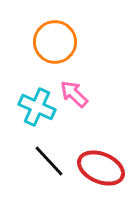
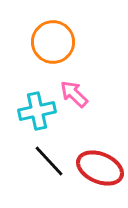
orange circle: moved 2 px left
cyan cross: moved 4 px down; rotated 36 degrees counterclockwise
red ellipse: moved 1 px left
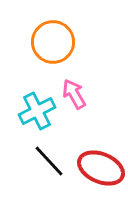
pink arrow: rotated 16 degrees clockwise
cyan cross: rotated 15 degrees counterclockwise
red ellipse: moved 1 px right
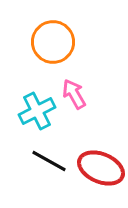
black line: rotated 18 degrees counterclockwise
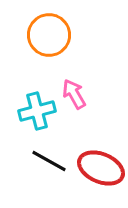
orange circle: moved 4 px left, 7 px up
cyan cross: rotated 12 degrees clockwise
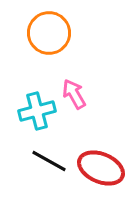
orange circle: moved 2 px up
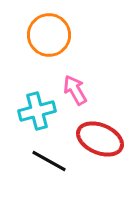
orange circle: moved 2 px down
pink arrow: moved 1 px right, 4 px up
red ellipse: moved 1 px left, 29 px up
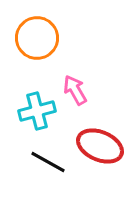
orange circle: moved 12 px left, 3 px down
red ellipse: moved 7 px down
black line: moved 1 px left, 1 px down
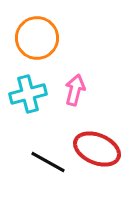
pink arrow: rotated 44 degrees clockwise
cyan cross: moved 9 px left, 17 px up
red ellipse: moved 3 px left, 3 px down
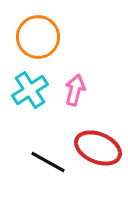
orange circle: moved 1 px right, 1 px up
cyan cross: moved 2 px right, 4 px up; rotated 18 degrees counterclockwise
red ellipse: moved 1 px right, 1 px up
